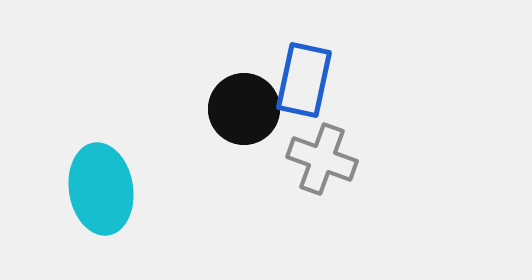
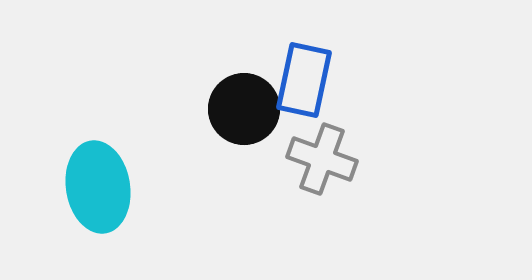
cyan ellipse: moved 3 px left, 2 px up
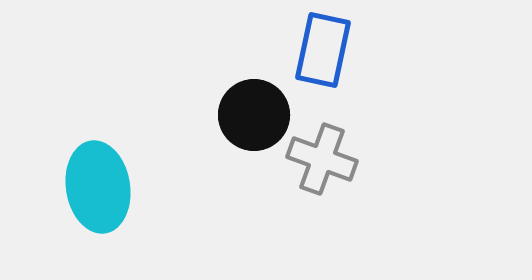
blue rectangle: moved 19 px right, 30 px up
black circle: moved 10 px right, 6 px down
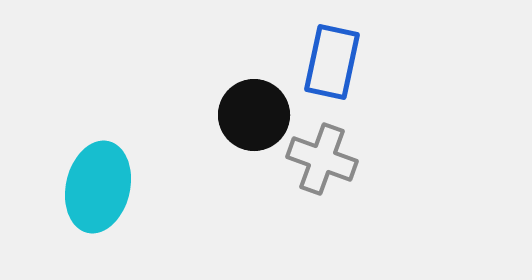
blue rectangle: moved 9 px right, 12 px down
cyan ellipse: rotated 22 degrees clockwise
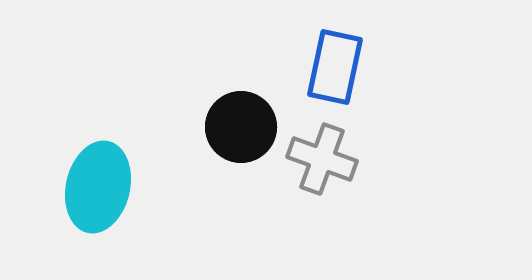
blue rectangle: moved 3 px right, 5 px down
black circle: moved 13 px left, 12 px down
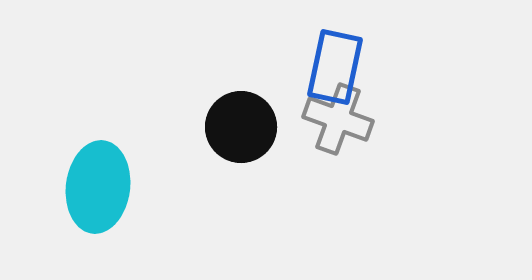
gray cross: moved 16 px right, 40 px up
cyan ellipse: rotated 6 degrees counterclockwise
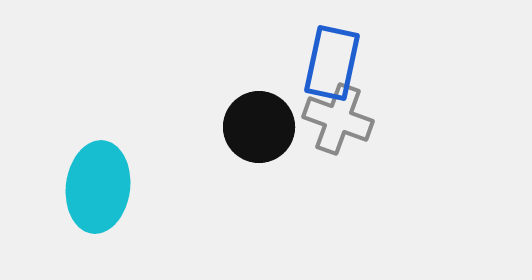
blue rectangle: moved 3 px left, 4 px up
black circle: moved 18 px right
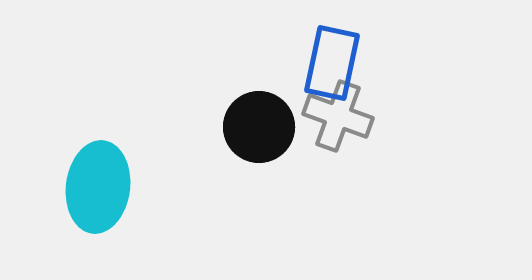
gray cross: moved 3 px up
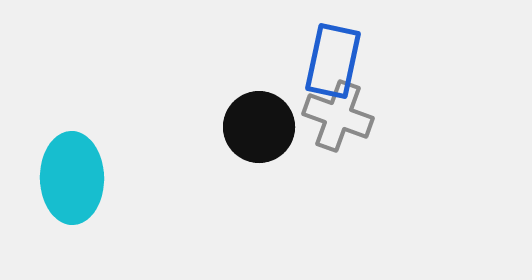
blue rectangle: moved 1 px right, 2 px up
cyan ellipse: moved 26 px left, 9 px up; rotated 8 degrees counterclockwise
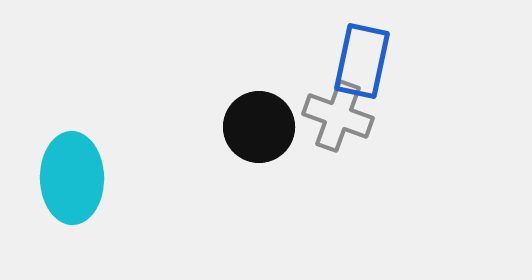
blue rectangle: moved 29 px right
